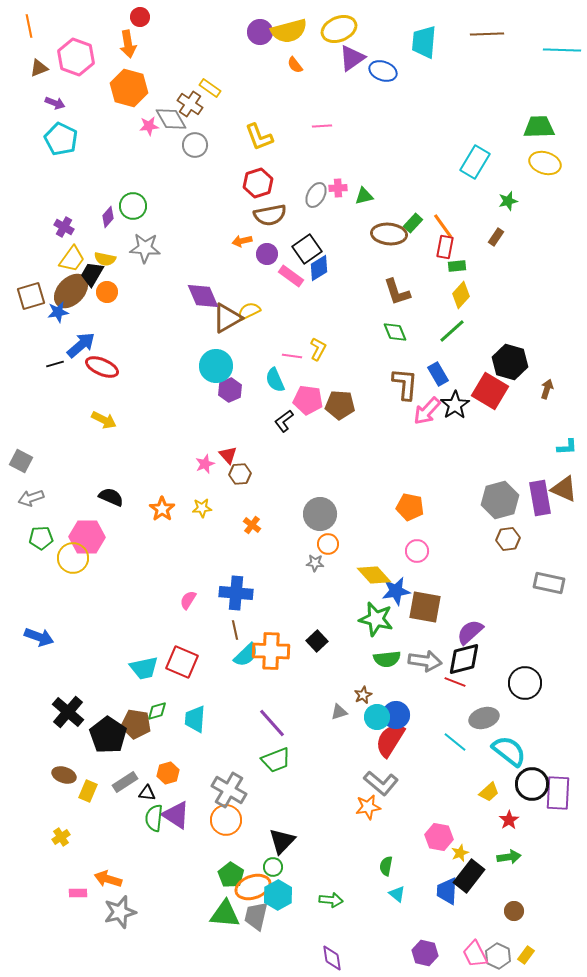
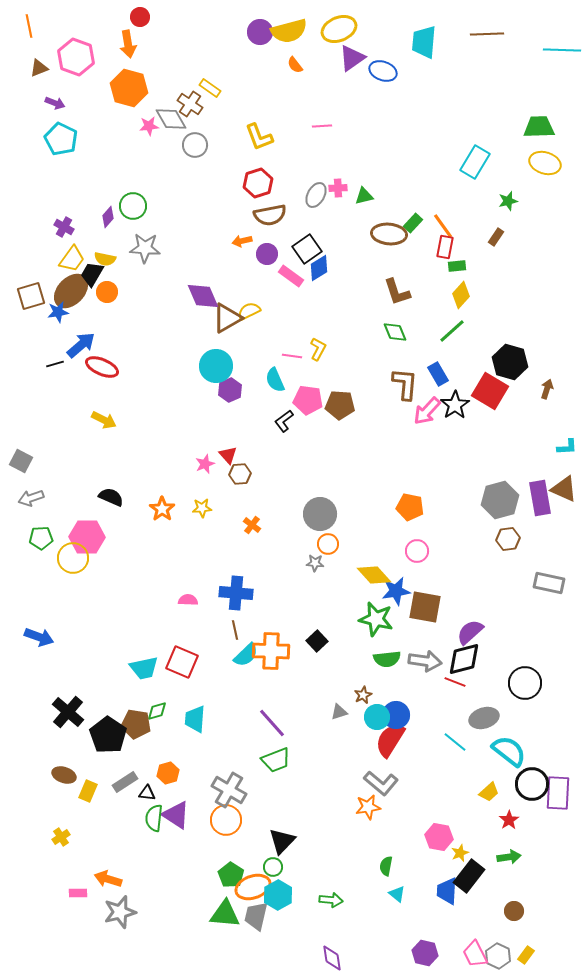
pink semicircle at (188, 600): rotated 60 degrees clockwise
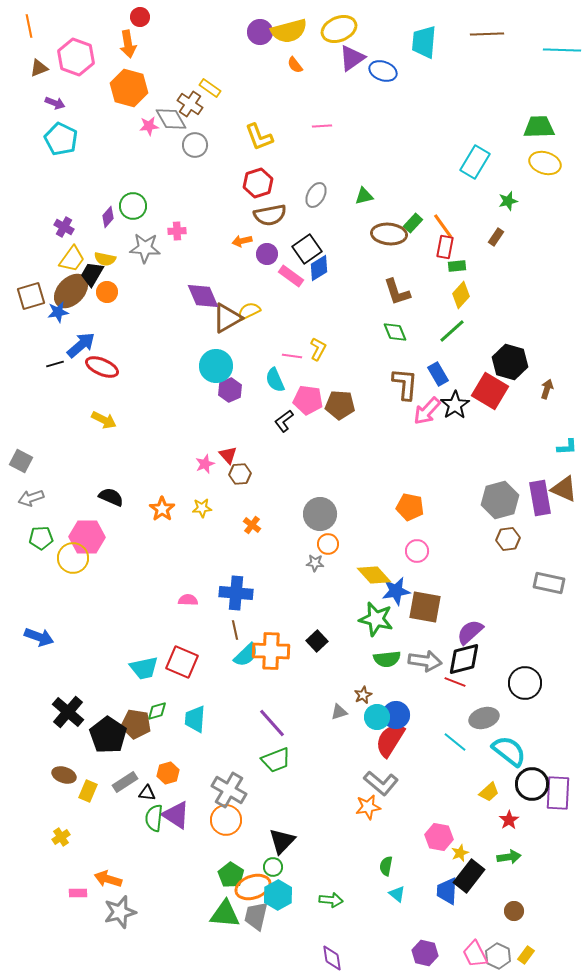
pink cross at (338, 188): moved 161 px left, 43 px down
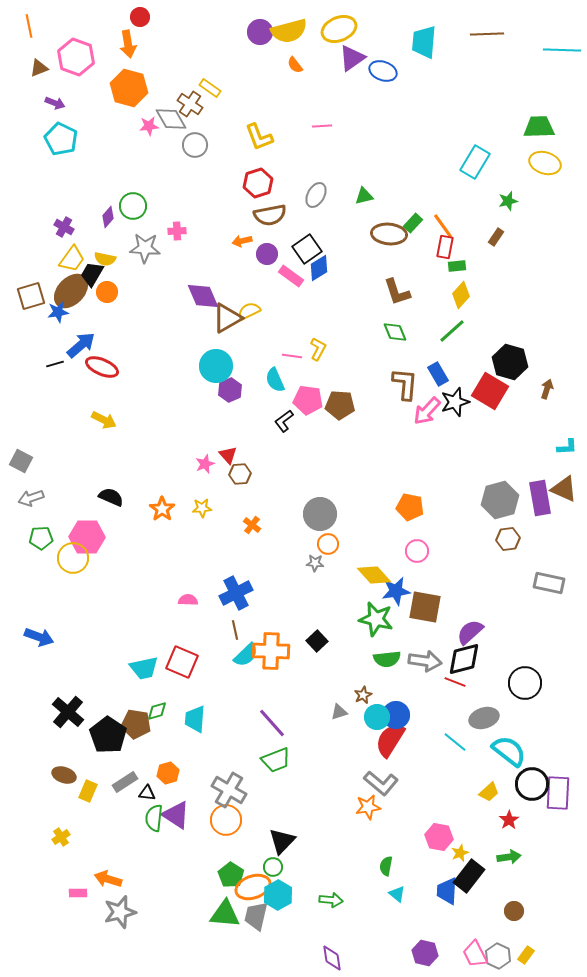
black star at (455, 405): moved 3 px up; rotated 16 degrees clockwise
blue cross at (236, 593): rotated 32 degrees counterclockwise
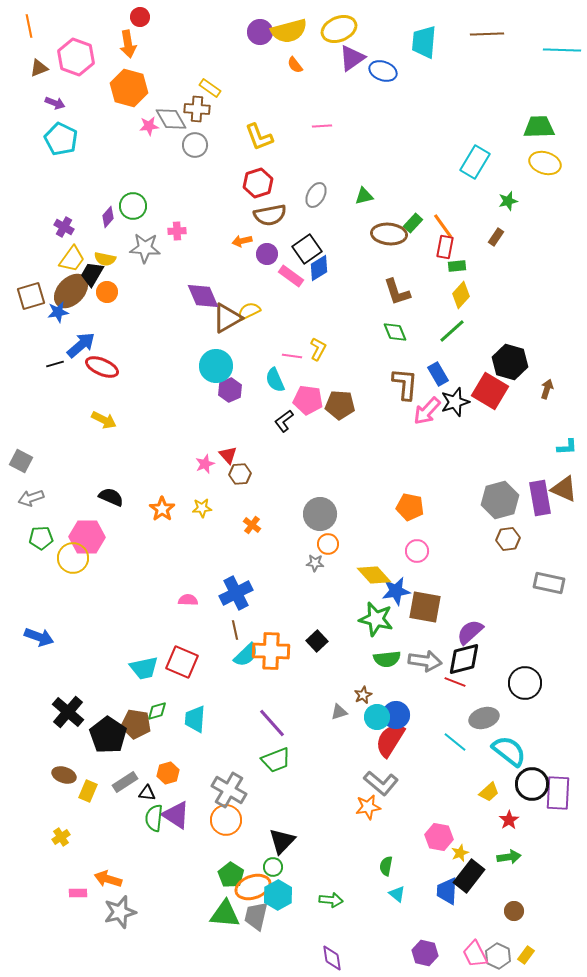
brown cross at (190, 104): moved 7 px right, 5 px down; rotated 30 degrees counterclockwise
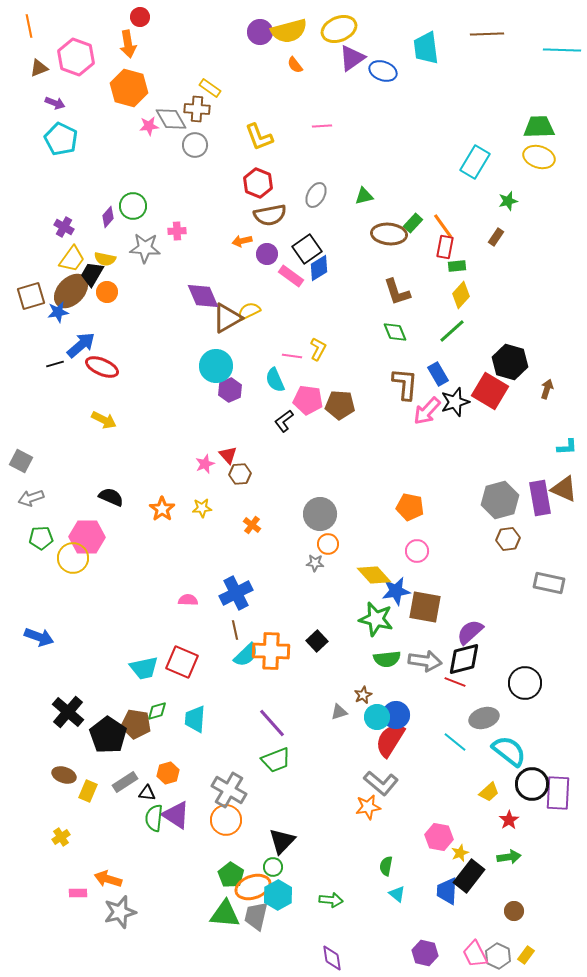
cyan trapezoid at (424, 42): moved 2 px right, 6 px down; rotated 12 degrees counterclockwise
yellow ellipse at (545, 163): moved 6 px left, 6 px up
red hexagon at (258, 183): rotated 20 degrees counterclockwise
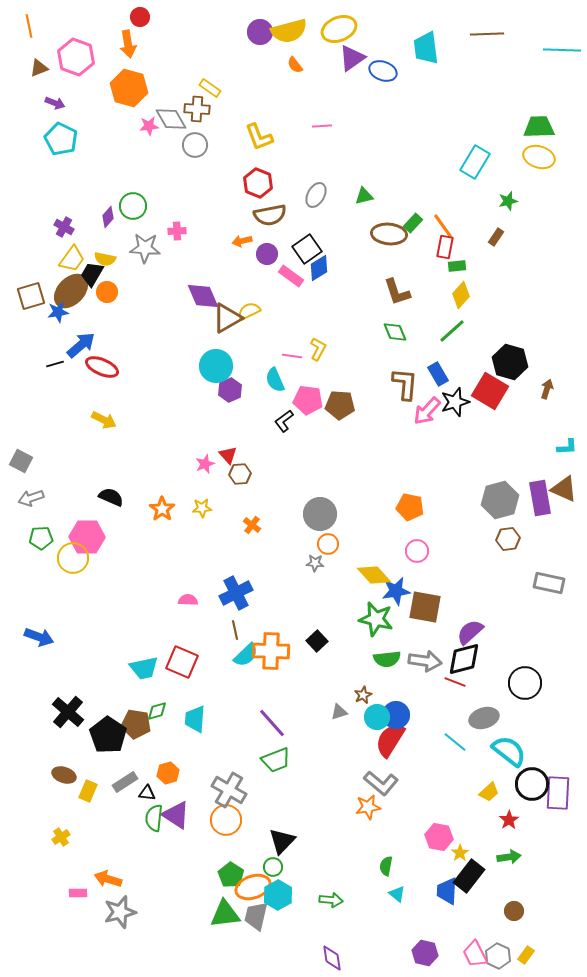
yellow star at (460, 853): rotated 12 degrees counterclockwise
green triangle at (225, 914): rotated 12 degrees counterclockwise
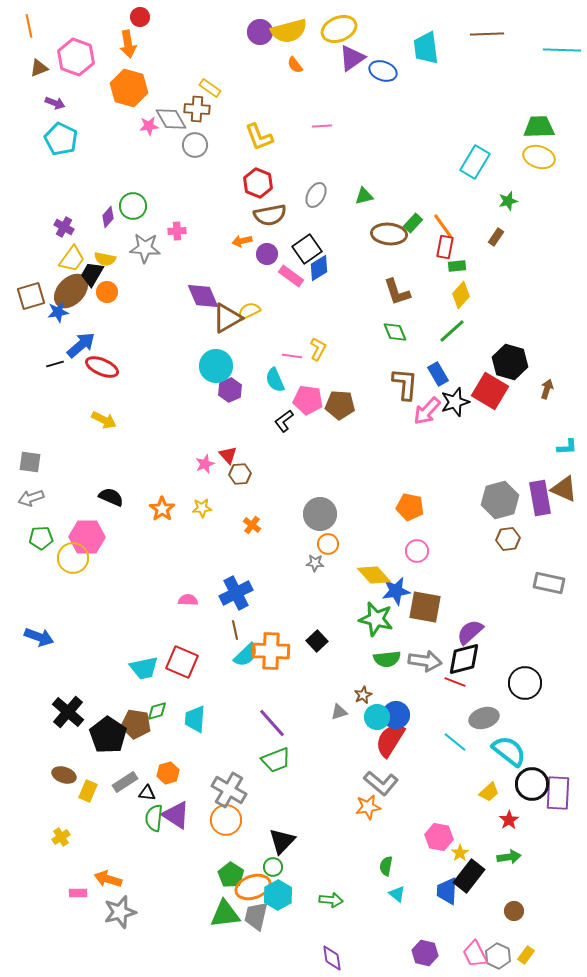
gray square at (21, 461): moved 9 px right, 1 px down; rotated 20 degrees counterclockwise
